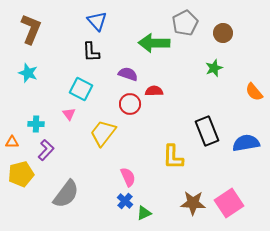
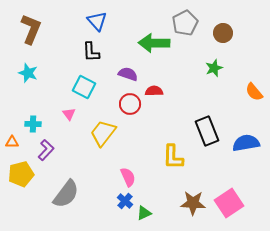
cyan square: moved 3 px right, 2 px up
cyan cross: moved 3 px left
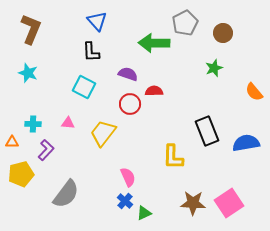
pink triangle: moved 1 px left, 9 px down; rotated 48 degrees counterclockwise
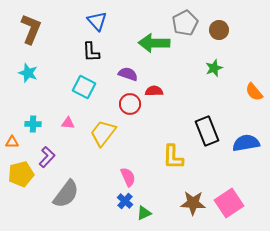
brown circle: moved 4 px left, 3 px up
purple L-shape: moved 1 px right, 7 px down
